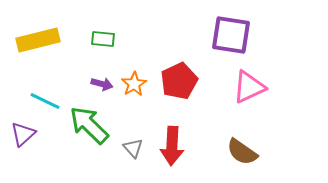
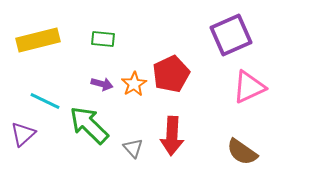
purple square: rotated 33 degrees counterclockwise
red pentagon: moved 8 px left, 7 px up
red arrow: moved 10 px up
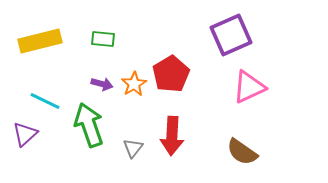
yellow rectangle: moved 2 px right, 1 px down
red pentagon: rotated 6 degrees counterclockwise
green arrow: rotated 27 degrees clockwise
purple triangle: moved 2 px right
gray triangle: rotated 20 degrees clockwise
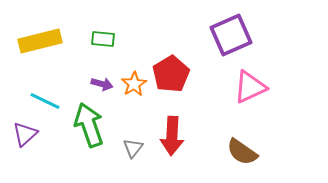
pink triangle: moved 1 px right
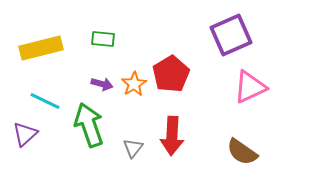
yellow rectangle: moved 1 px right, 7 px down
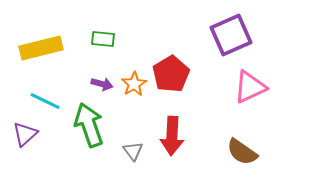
gray triangle: moved 3 px down; rotated 15 degrees counterclockwise
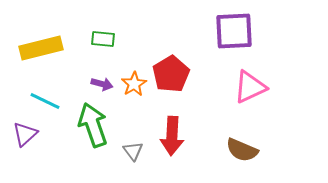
purple square: moved 3 px right, 4 px up; rotated 21 degrees clockwise
green arrow: moved 4 px right
brown semicircle: moved 2 px up; rotated 12 degrees counterclockwise
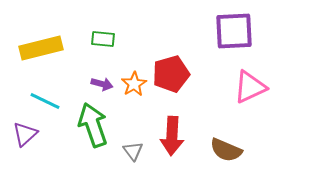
red pentagon: rotated 15 degrees clockwise
brown semicircle: moved 16 px left
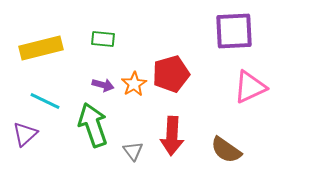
purple arrow: moved 1 px right, 1 px down
brown semicircle: rotated 12 degrees clockwise
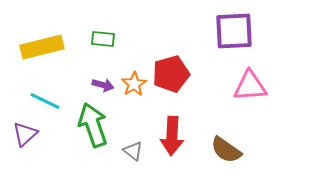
yellow rectangle: moved 1 px right, 1 px up
pink triangle: moved 1 px up; rotated 21 degrees clockwise
gray triangle: rotated 15 degrees counterclockwise
